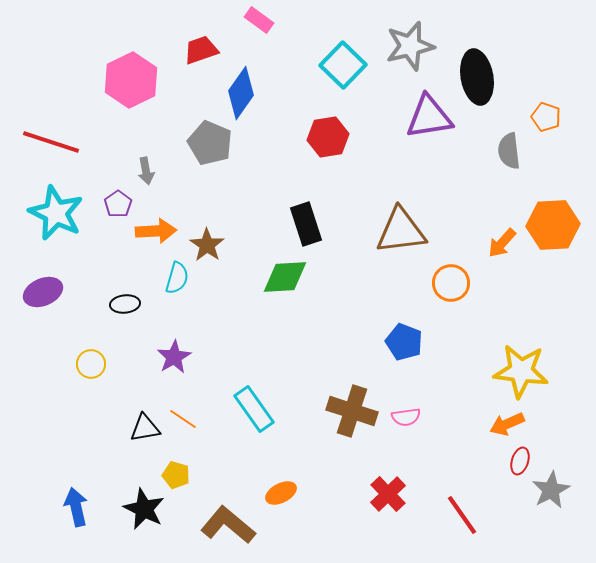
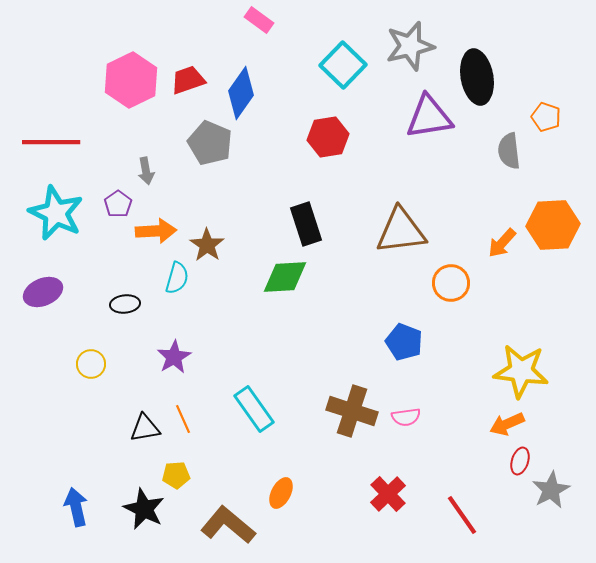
red trapezoid at (201, 50): moved 13 px left, 30 px down
red line at (51, 142): rotated 18 degrees counterclockwise
orange line at (183, 419): rotated 32 degrees clockwise
yellow pentagon at (176, 475): rotated 20 degrees counterclockwise
orange ellipse at (281, 493): rotated 36 degrees counterclockwise
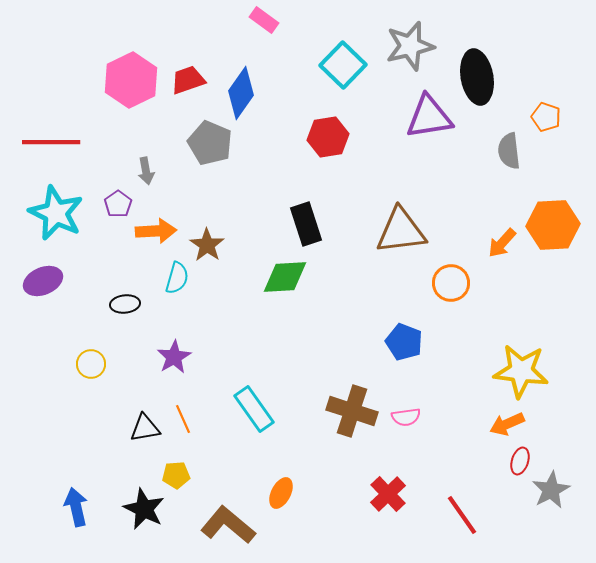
pink rectangle at (259, 20): moved 5 px right
purple ellipse at (43, 292): moved 11 px up
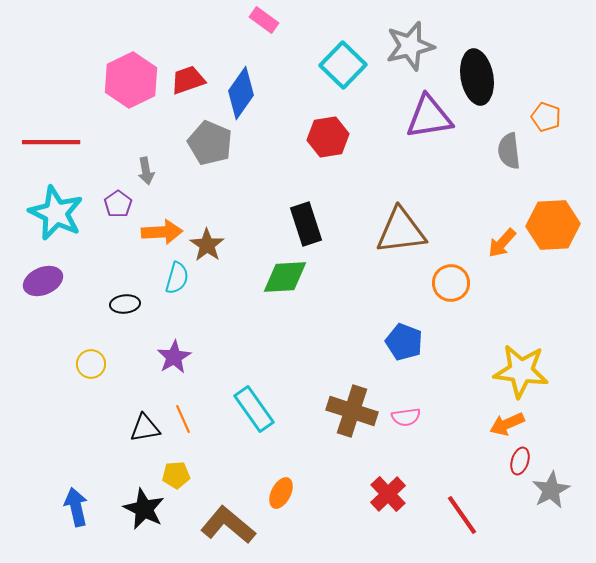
orange arrow at (156, 231): moved 6 px right, 1 px down
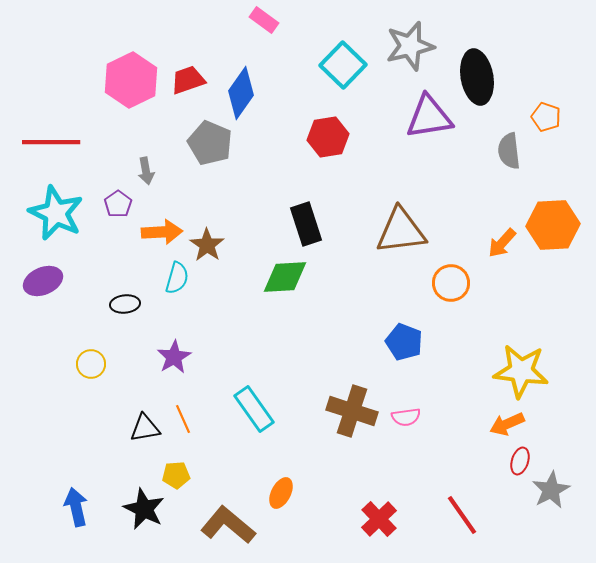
red cross at (388, 494): moved 9 px left, 25 px down
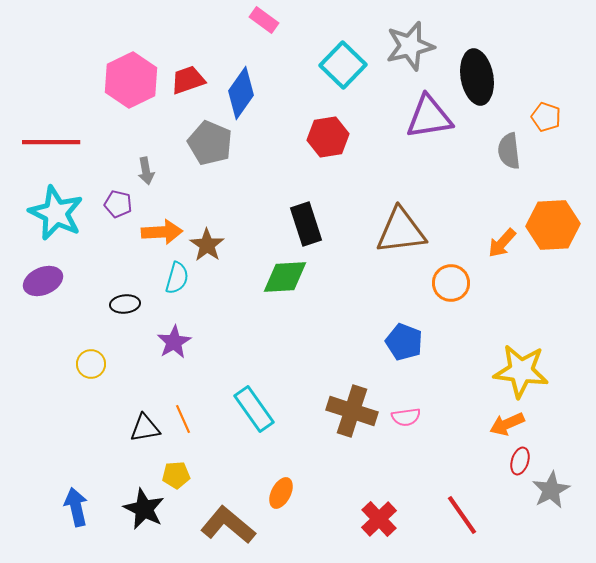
purple pentagon at (118, 204): rotated 24 degrees counterclockwise
purple star at (174, 357): moved 15 px up
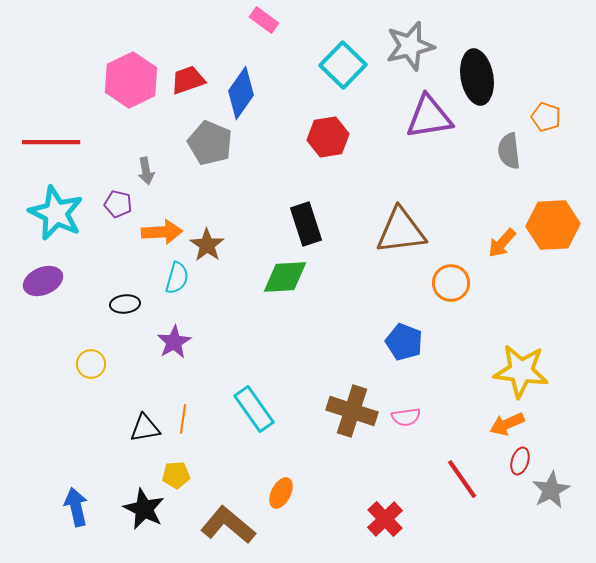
orange line at (183, 419): rotated 32 degrees clockwise
red line at (462, 515): moved 36 px up
red cross at (379, 519): moved 6 px right
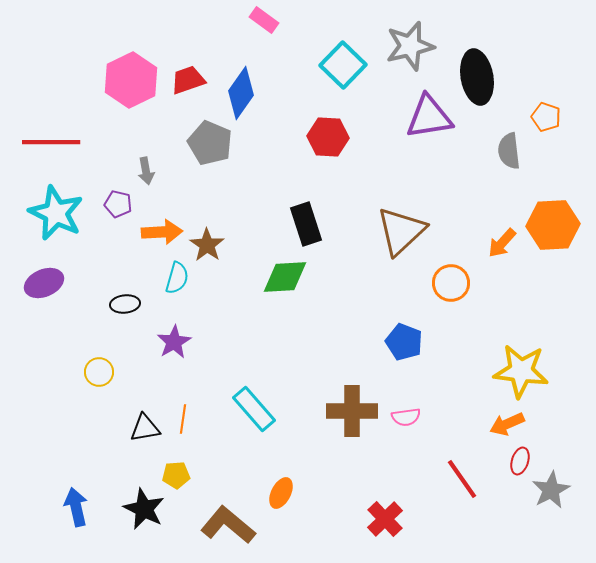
red hexagon at (328, 137): rotated 12 degrees clockwise
brown triangle at (401, 231): rotated 36 degrees counterclockwise
purple ellipse at (43, 281): moved 1 px right, 2 px down
yellow circle at (91, 364): moved 8 px right, 8 px down
cyan rectangle at (254, 409): rotated 6 degrees counterclockwise
brown cross at (352, 411): rotated 18 degrees counterclockwise
